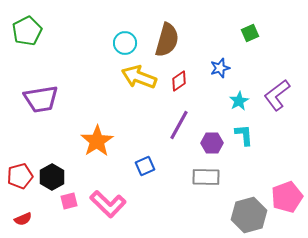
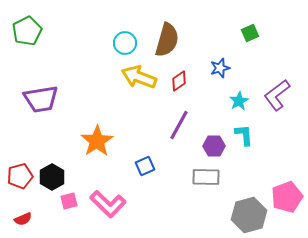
purple hexagon: moved 2 px right, 3 px down
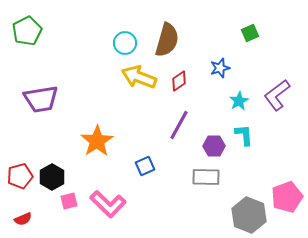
gray hexagon: rotated 24 degrees counterclockwise
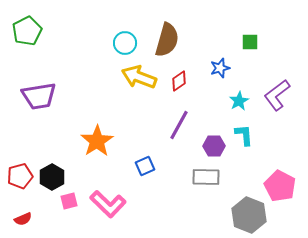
green square: moved 9 px down; rotated 24 degrees clockwise
purple trapezoid: moved 2 px left, 3 px up
pink pentagon: moved 7 px left, 11 px up; rotated 24 degrees counterclockwise
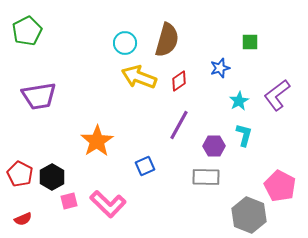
cyan L-shape: rotated 20 degrees clockwise
red pentagon: moved 2 px up; rotated 30 degrees counterclockwise
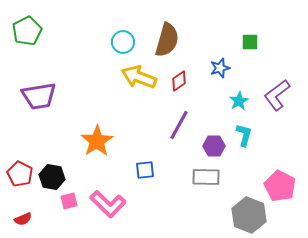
cyan circle: moved 2 px left, 1 px up
blue square: moved 4 px down; rotated 18 degrees clockwise
black hexagon: rotated 20 degrees counterclockwise
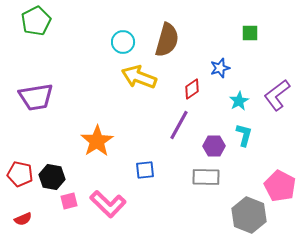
green pentagon: moved 9 px right, 10 px up
green square: moved 9 px up
red diamond: moved 13 px right, 8 px down
purple trapezoid: moved 3 px left, 1 px down
red pentagon: rotated 15 degrees counterclockwise
